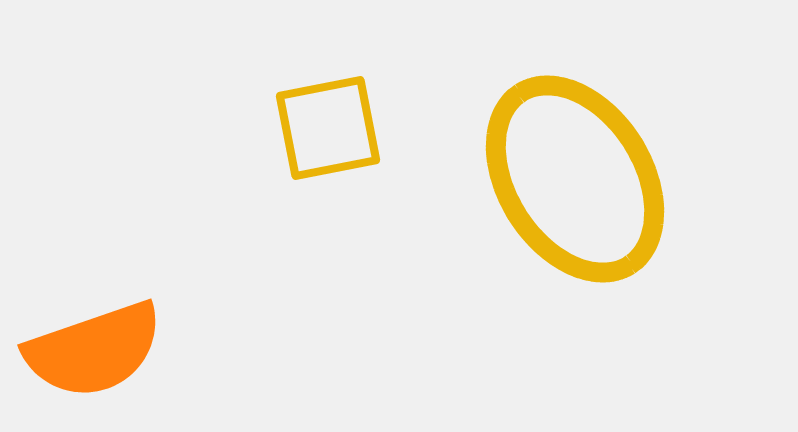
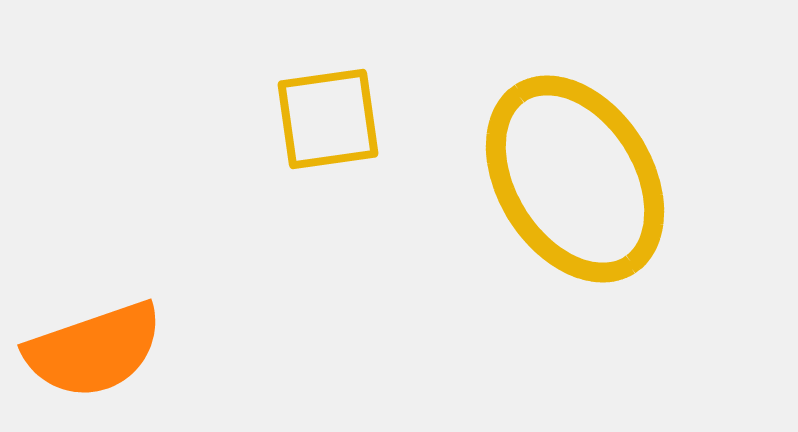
yellow square: moved 9 px up; rotated 3 degrees clockwise
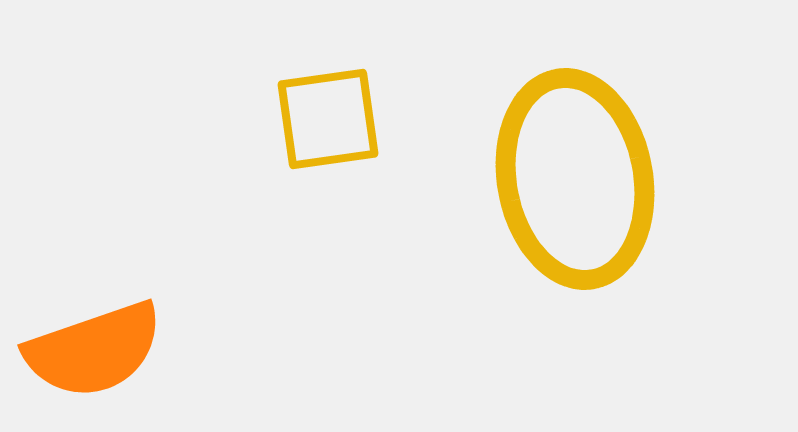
yellow ellipse: rotated 22 degrees clockwise
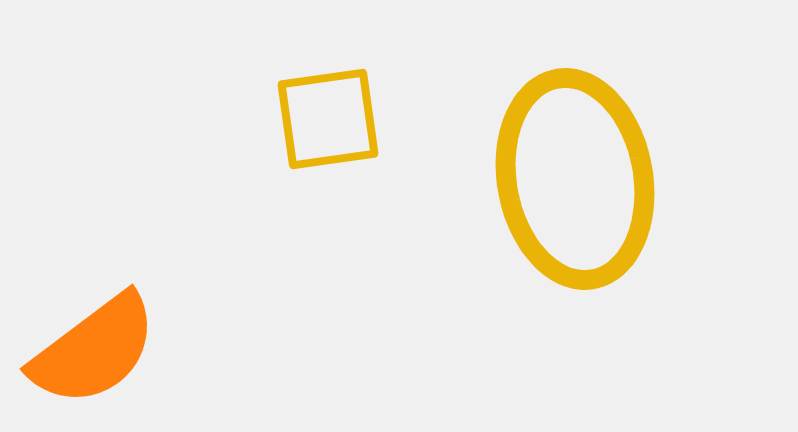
orange semicircle: rotated 18 degrees counterclockwise
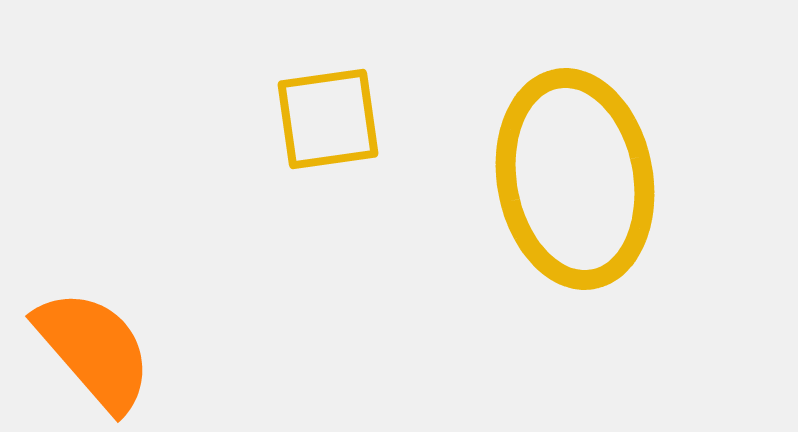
orange semicircle: rotated 94 degrees counterclockwise
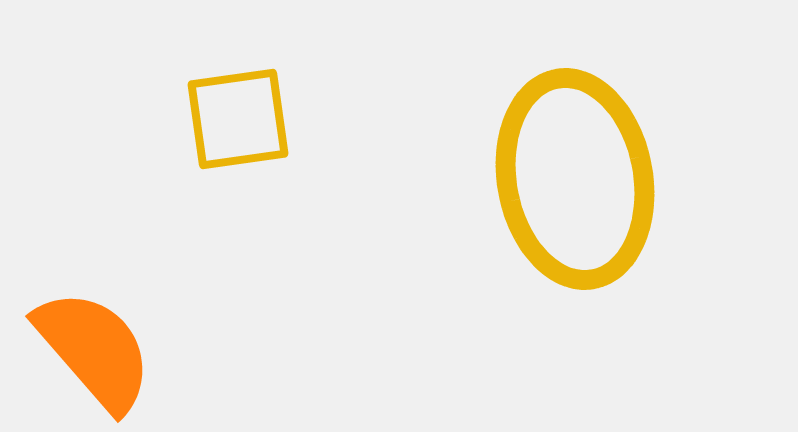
yellow square: moved 90 px left
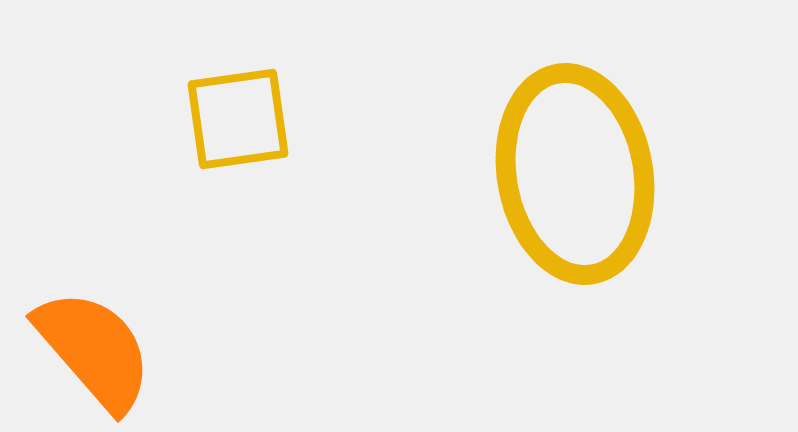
yellow ellipse: moved 5 px up
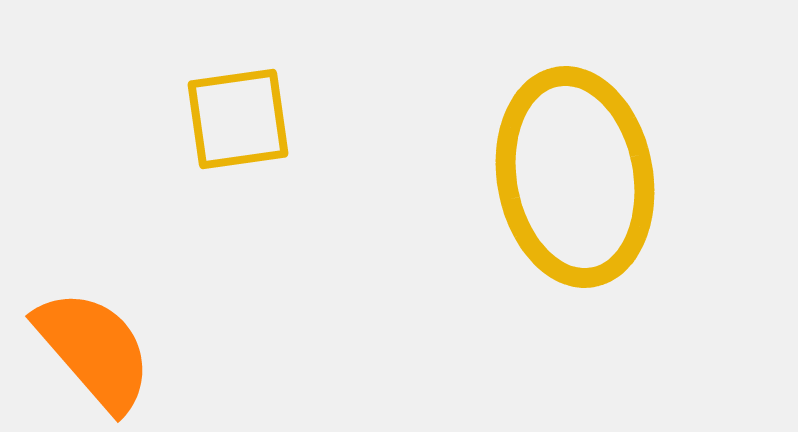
yellow ellipse: moved 3 px down
